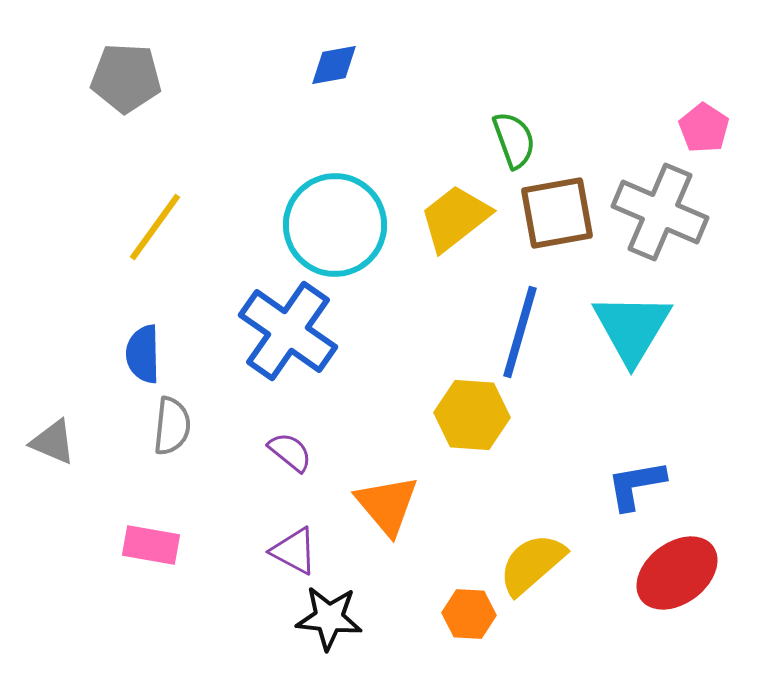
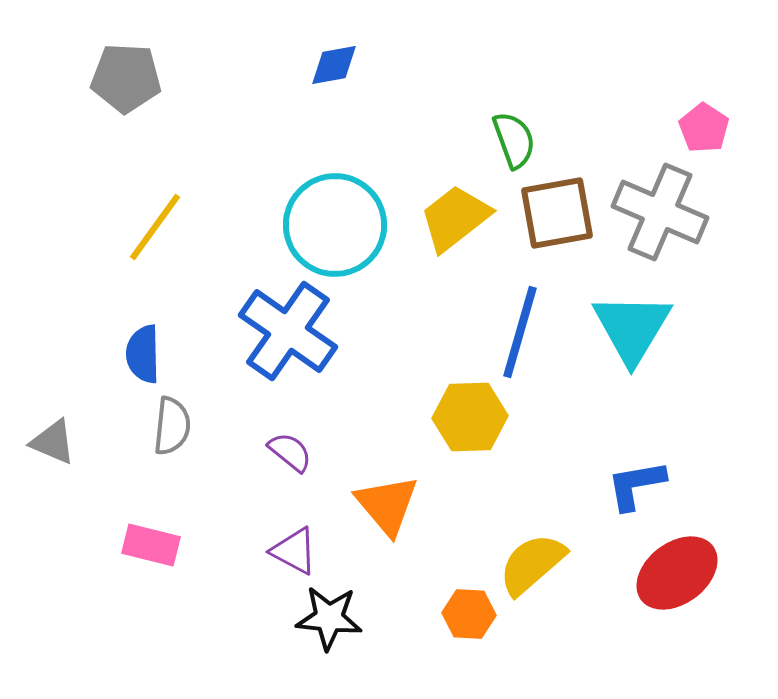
yellow hexagon: moved 2 px left, 2 px down; rotated 6 degrees counterclockwise
pink rectangle: rotated 4 degrees clockwise
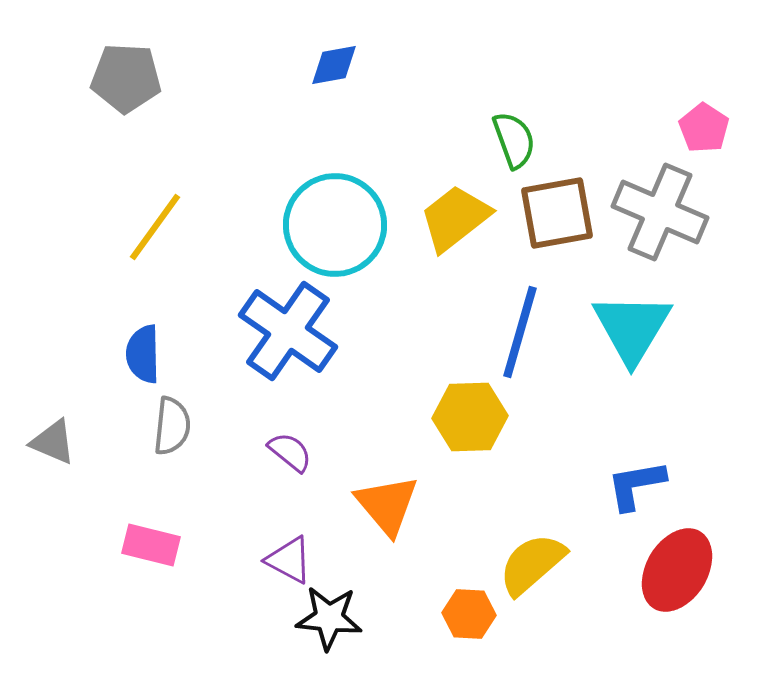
purple triangle: moved 5 px left, 9 px down
red ellipse: moved 3 px up; rotated 22 degrees counterclockwise
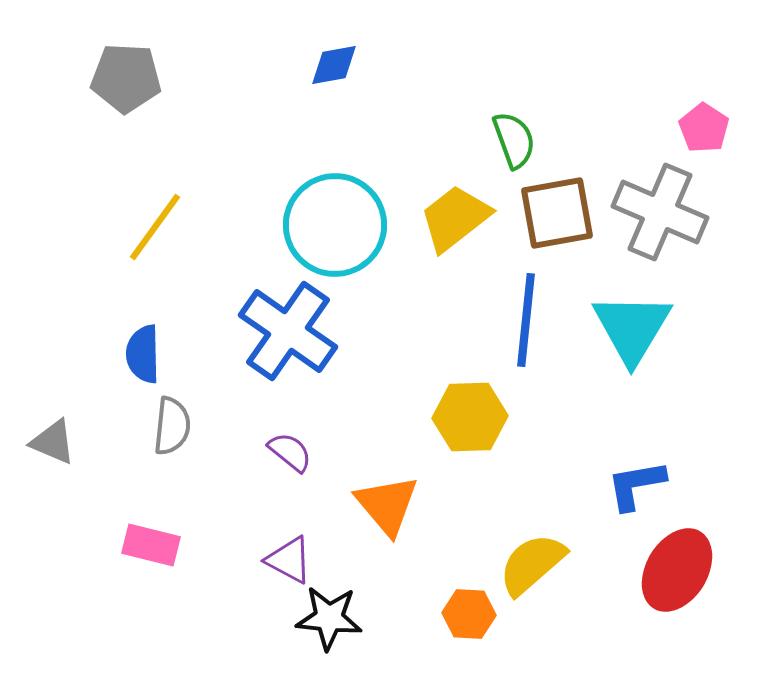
blue line: moved 6 px right, 12 px up; rotated 10 degrees counterclockwise
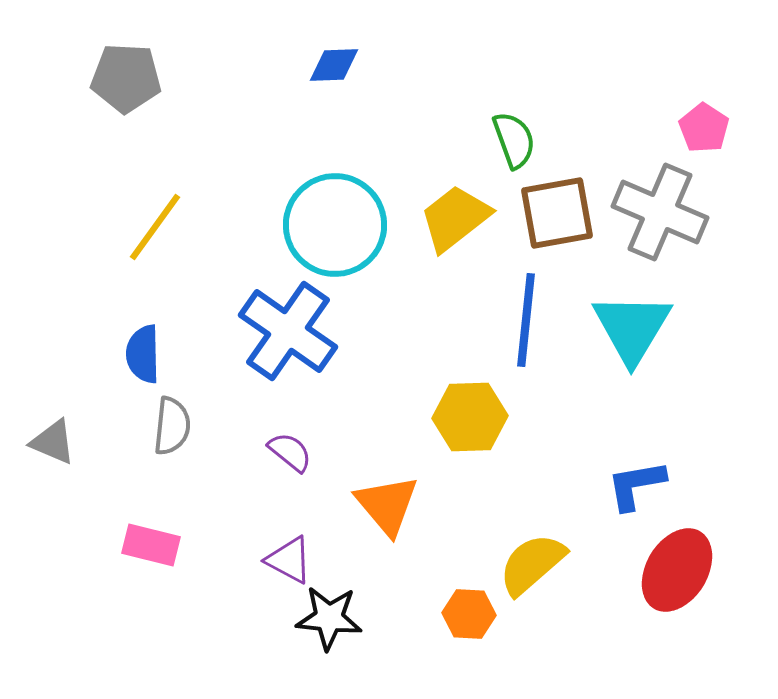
blue diamond: rotated 8 degrees clockwise
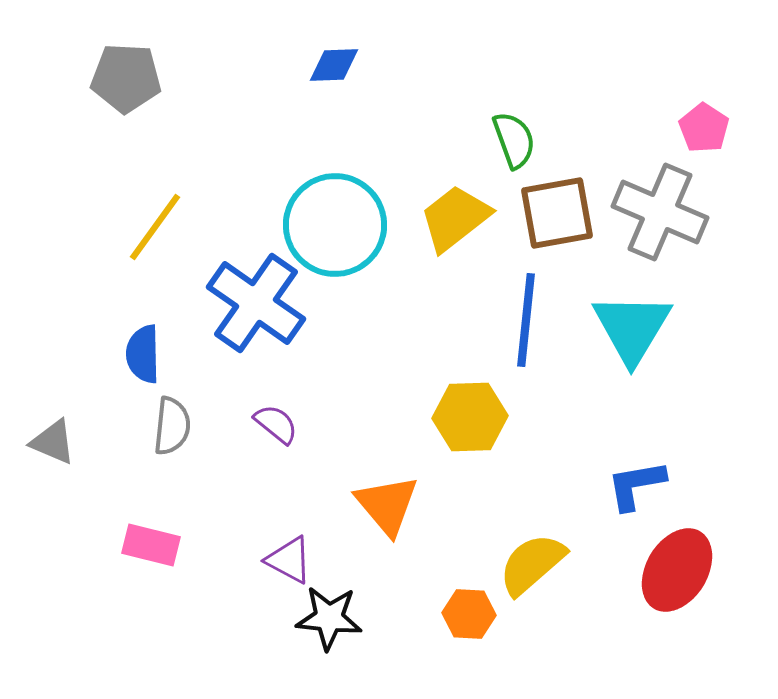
blue cross: moved 32 px left, 28 px up
purple semicircle: moved 14 px left, 28 px up
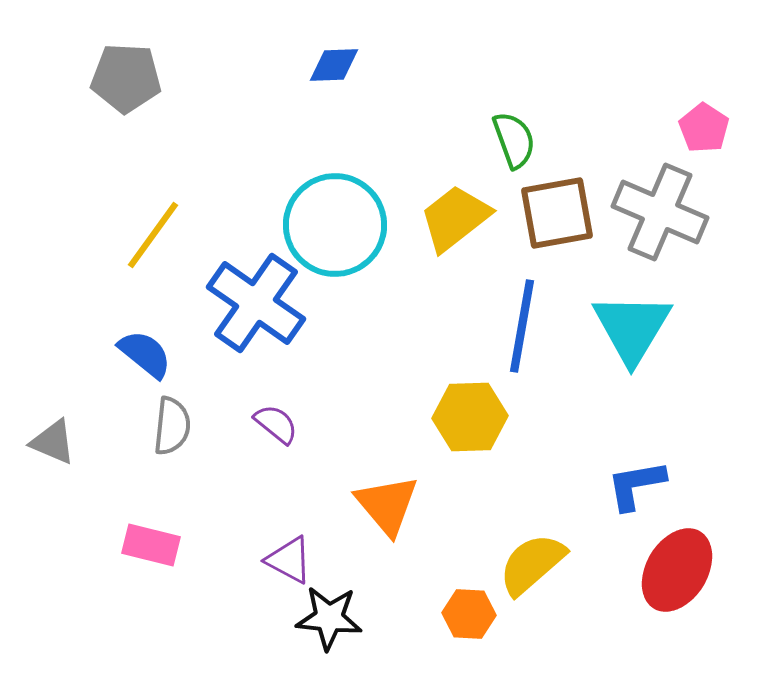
yellow line: moved 2 px left, 8 px down
blue line: moved 4 px left, 6 px down; rotated 4 degrees clockwise
blue semicircle: moved 2 px right; rotated 130 degrees clockwise
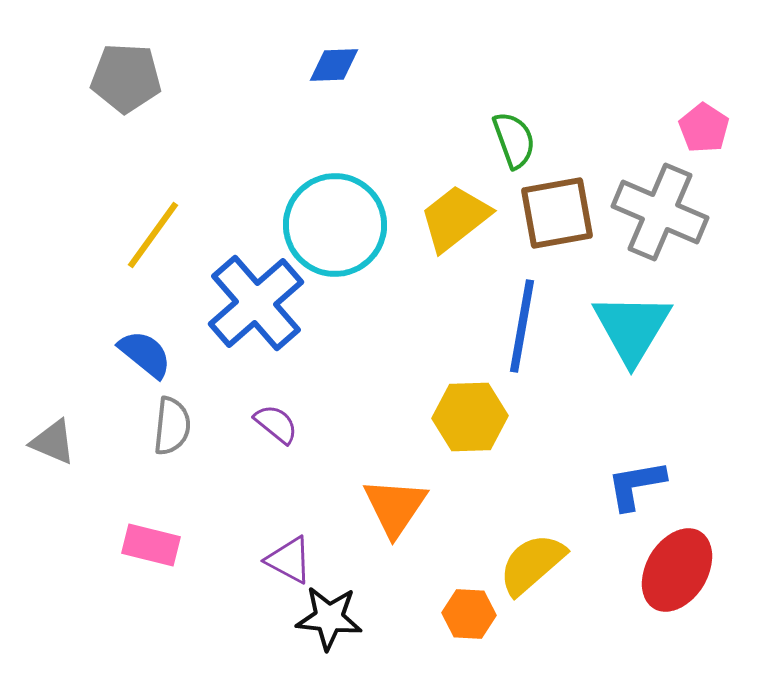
blue cross: rotated 14 degrees clockwise
orange triangle: moved 8 px right, 2 px down; rotated 14 degrees clockwise
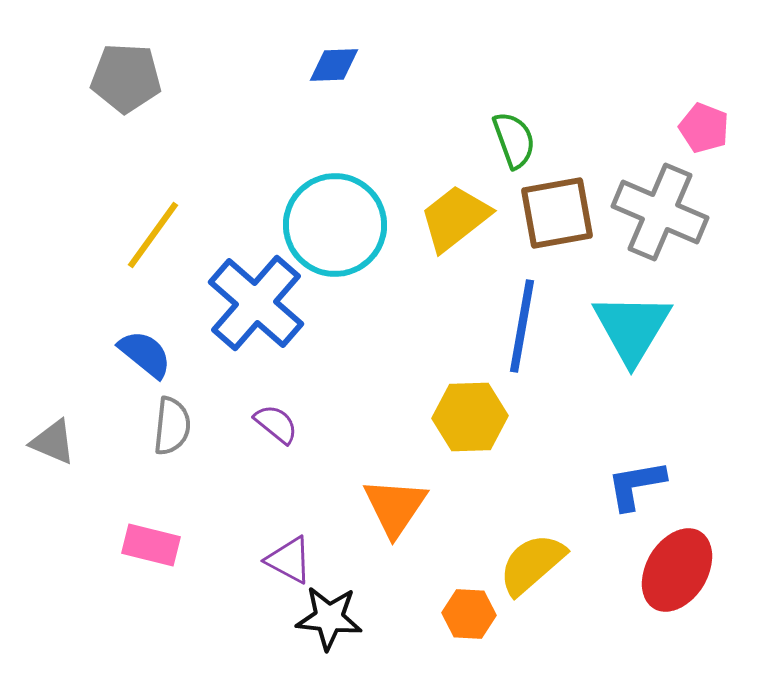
pink pentagon: rotated 12 degrees counterclockwise
blue cross: rotated 8 degrees counterclockwise
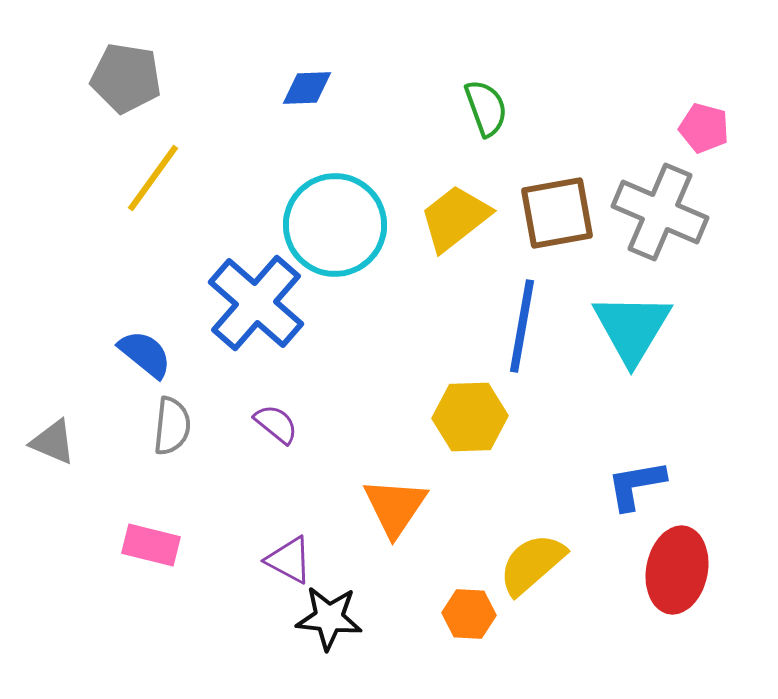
blue diamond: moved 27 px left, 23 px down
gray pentagon: rotated 6 degrees clockwise
pink pentagon: rotated 6 degrees counterclockwise
green semicircle: moved 28 px left, 32 px up
yellow line: moved 57 px up
red ellipse: rotated 20 degrees counterclockwise
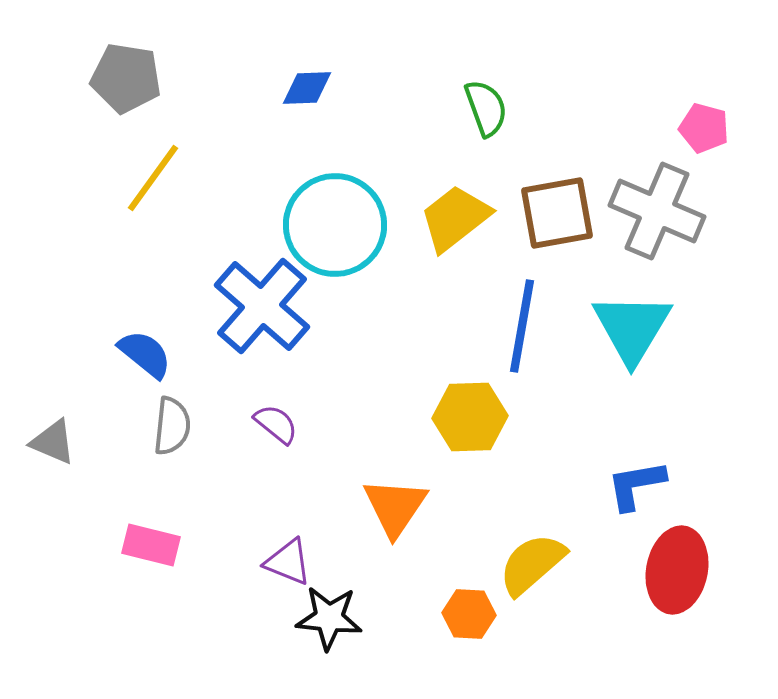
gray cross: moved 3 px left, 1 px up
blue cross: moved 6 px right, 3 px down
purple triangle: moved 1 px left, 2 px down; rotated 6 degrees counterclockwise
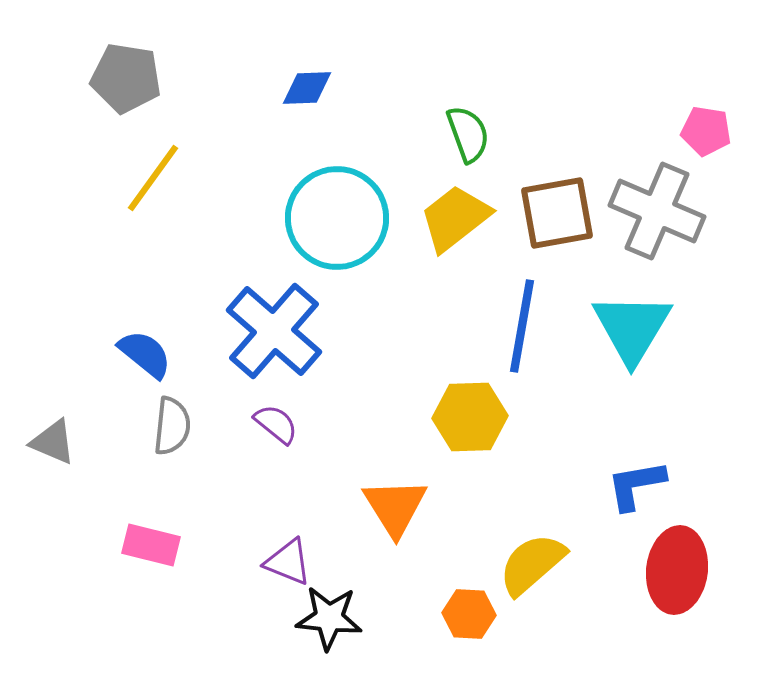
green semicircle: moved 18 px left, 26 px down
pink pentagon: moved 2 px right, 3 px down; rotated 6 degrees counterclockwise
cyan circle: moved 2 px right, 7 px up
blue cross: moved 12 px right, 25 px down
orange triangle: rotated 6 degrees counterclockwise
red ellipse: rotated 4 degrees counterclockwise
